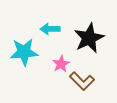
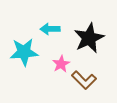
brown L-shape: moved 2 px right, 1 px up
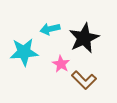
cyan arrow: rotated 12 degrees counterclockwise
black star: moved 5 px left
pink star: rotated 12 degrees counterclockwise
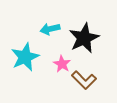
cyan star: moved 1 px right, 5 px down; rotated 20 degrees counterclockwise
pink star: moved 1 px right
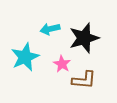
black star: rotated 8 degrees clockwise
brown L-shape: rotated 40 degrees counterclockwise
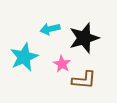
cyan star: moved 1 px left
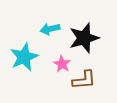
brown L-shape: rotated 10 degrees counterclockwise
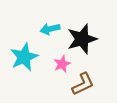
black star: moved 2 px left, 1 px down
pink star: rotated 18 degrees clockwise
brown L-shape: moved 1 px left, 4 px down; rotated 20 degrees counterclockwise
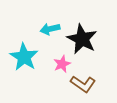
black star: rotated 28 degrees counterclockwise
cyan star: rotated 16 degrees counterclockwise
brown L-shape: rotated 60 degrees clockwise
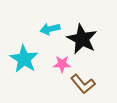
cyan star: moved 2 px down
pink star: rotated 24 degrees clockwise
brown L-shape: rotated 15 degrees clockwise
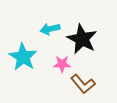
cyan star: moved 1 px left, 2 px up
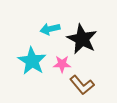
cyan star: moved 9 px right, 4 px down
brown L-shape: moved 1 px left, 1 px down
